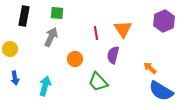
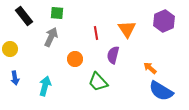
black rectangle: rotated 48 degrees counterclockwise
orange triangle: moved 4 px right
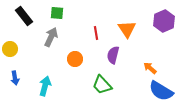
green trapezoid: moved 4 px right, 3 px down
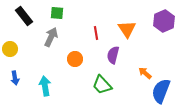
orange arrow: moved 5 px left, 5 px down
cyan arrow: rotated 24 degrees counterclockwise
blue semicircle: rotated 80 degrees clockwise
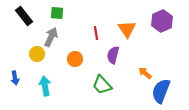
purple hexagon: moved 2 px left
yellow circle: moved 27 px right, 5 px down
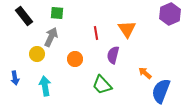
purple hexagon: moved 8 px right, 7 px up
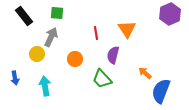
green trapezoid: moved 6 px up
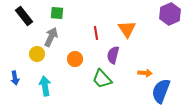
orange arrow: rotated 144 degrees clockwise
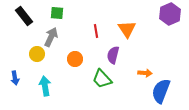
red line: moved 2 px up
